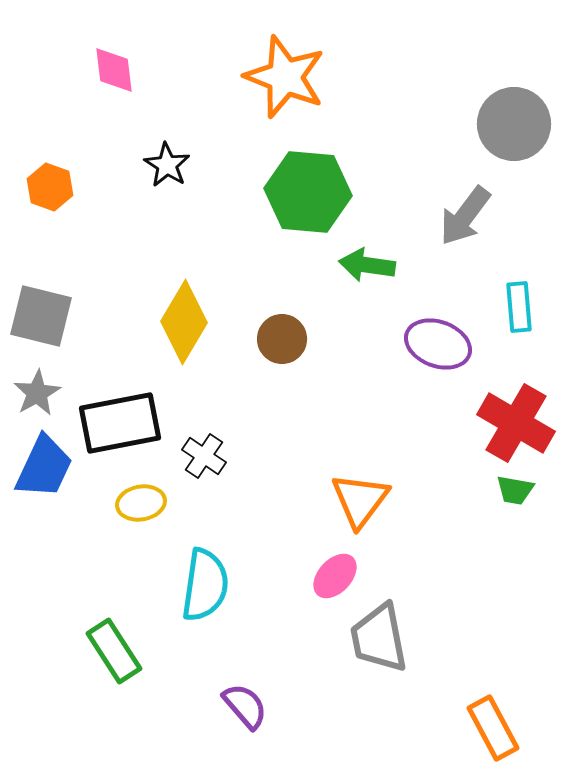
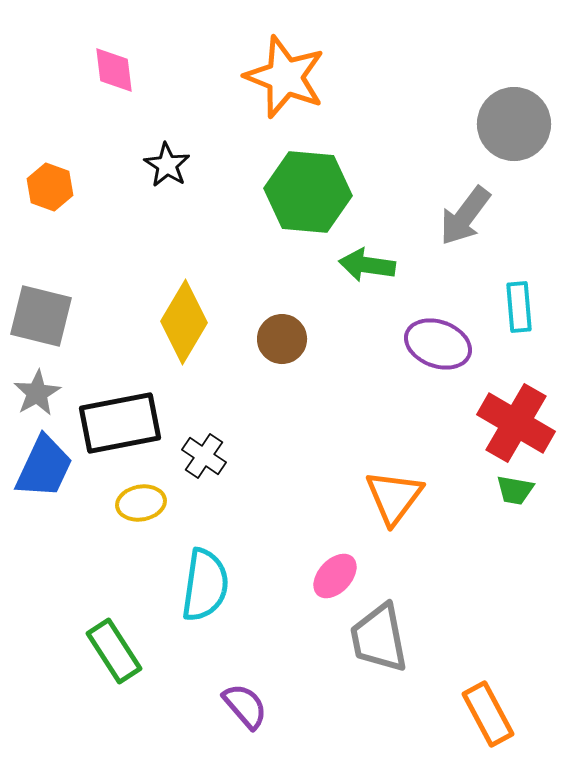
orange triangle: moved 34 px right, 3 px up
orange rectangle: moved 5 px left, 14 px up
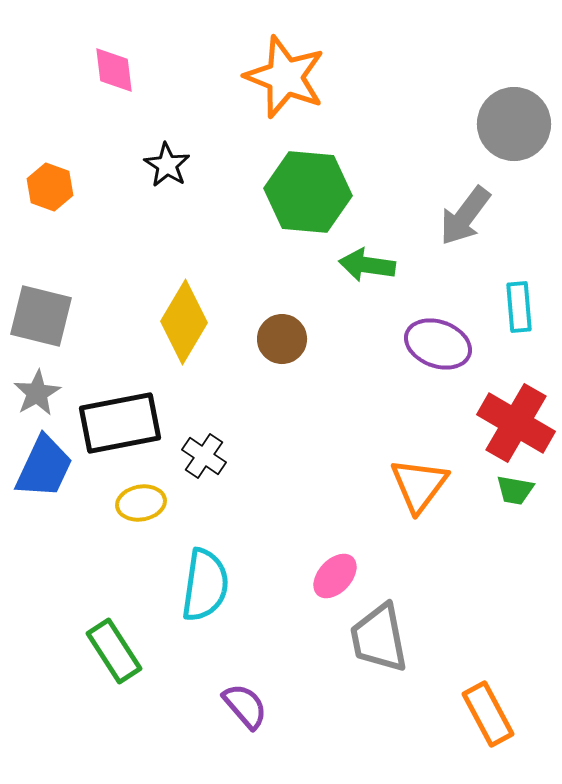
orange triangle: moved 25 px right, 12 px up
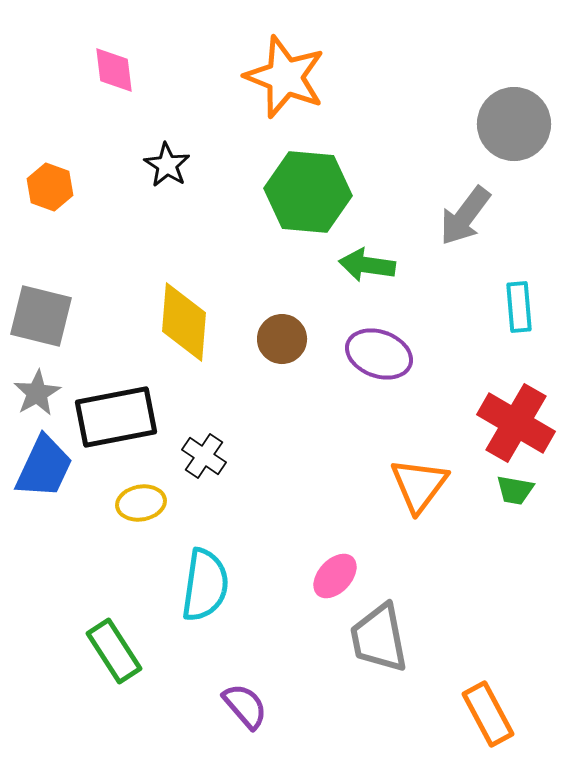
yellow diamond: rotated 26 degrees counterclockwise
purple ellipse: moved 59 px left, 10 px down
black rectangle: moved 4 px left, 6 px up
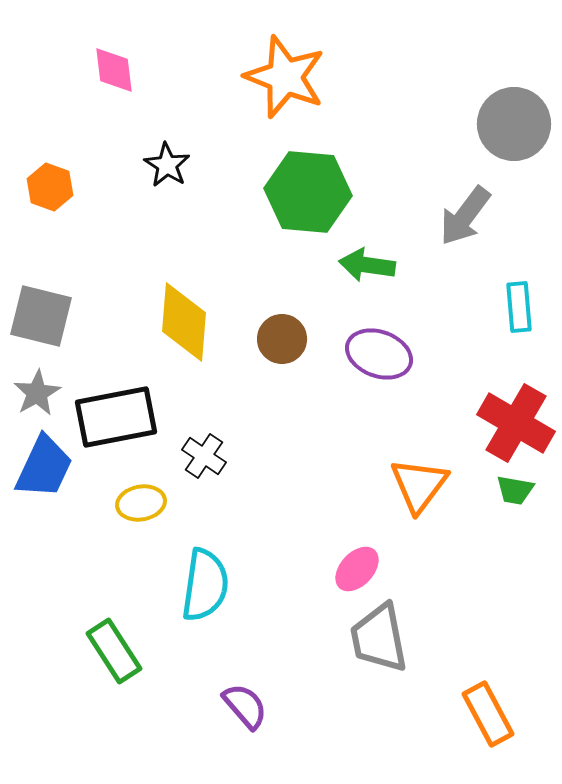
pink ellipse: moved 22 px right, 7 px up
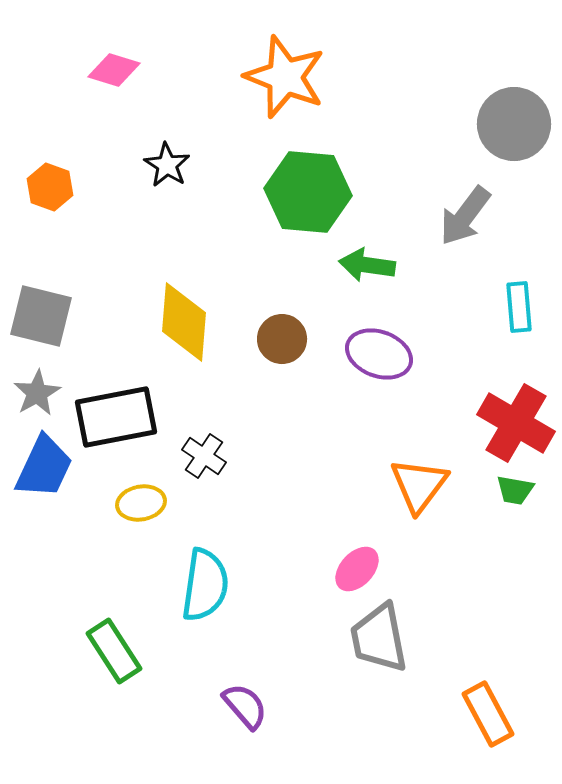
pink diamond: rotated 66 degrees counterclockwise
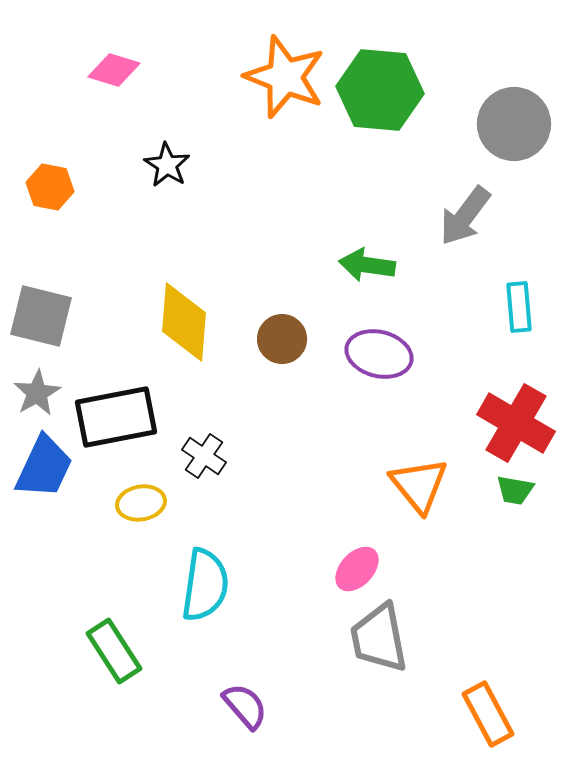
orange hexagon: rotated 9 degrees counterclockwise
green hexagon: moved 72 px right, 102 px up
purple ellipse: rotated 6 degrees counterclockwise
orange triangle: rotated 16 degrees counterclockwise
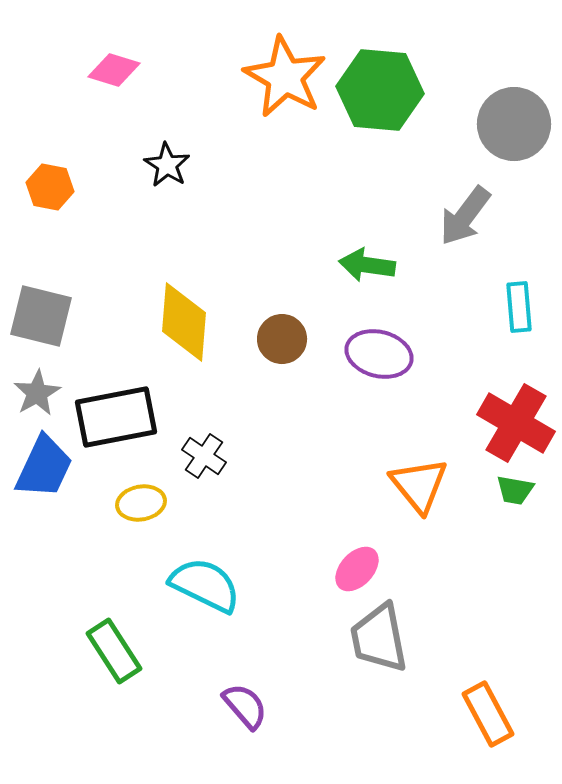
orange star: rotated 8 degrees clockwise
cyan semicircle: rotated 72 degrees counterclockwise
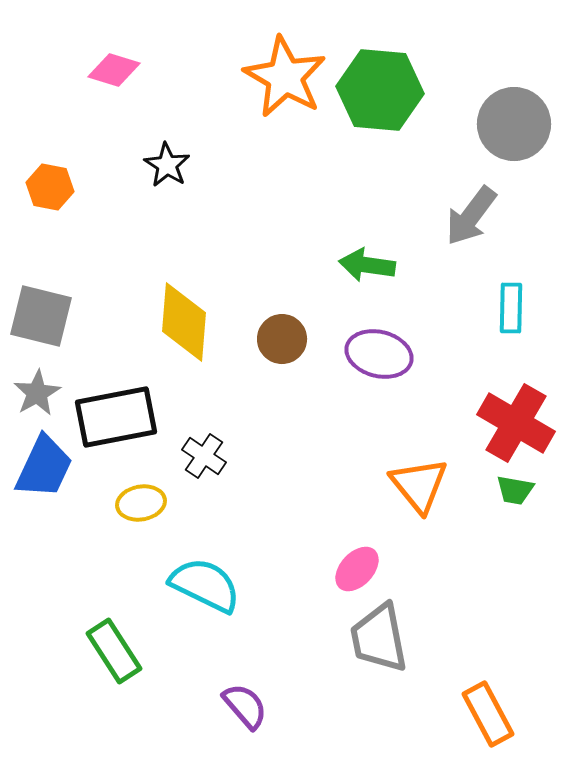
gray arrow: moved 6 px right
cyan rectangle: moved 8 px left, 1 px down; rotated 6 degrees clockwise
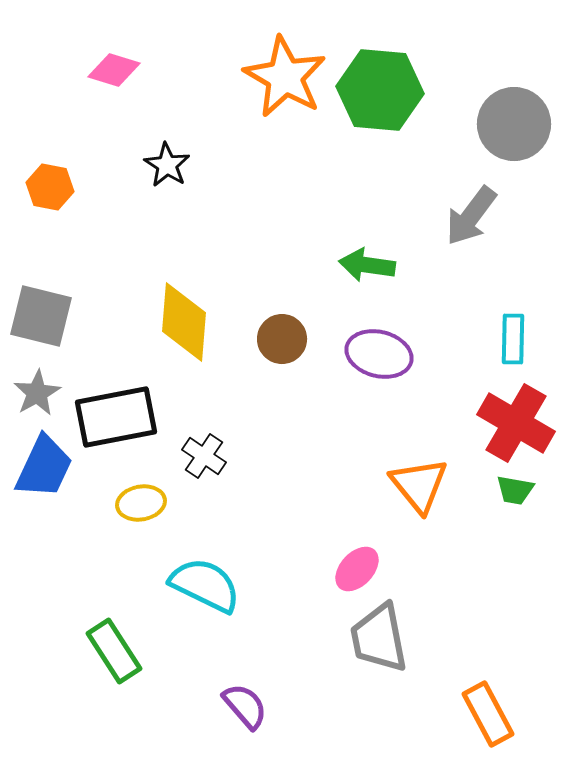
cyan rectangle: moved 2 px right, 31 px down
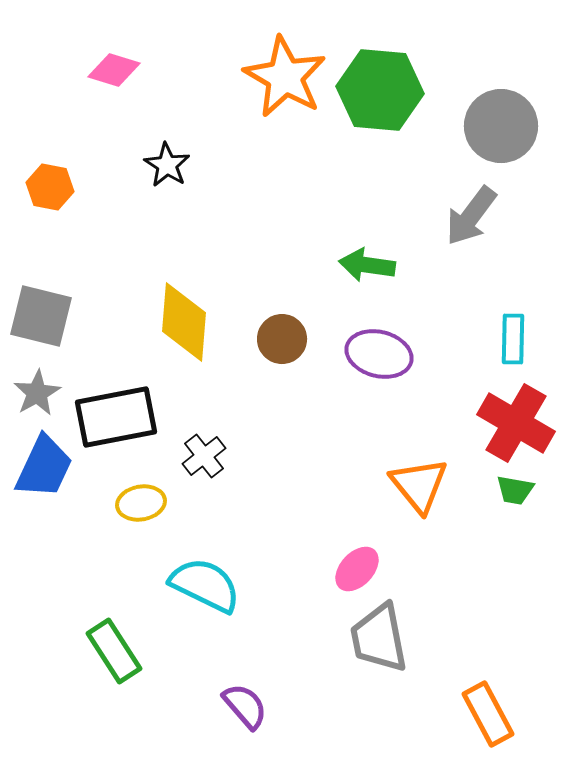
gray circle: moved 13 px left, 2 px down
black cross: rotated 18 degrees clockwise
